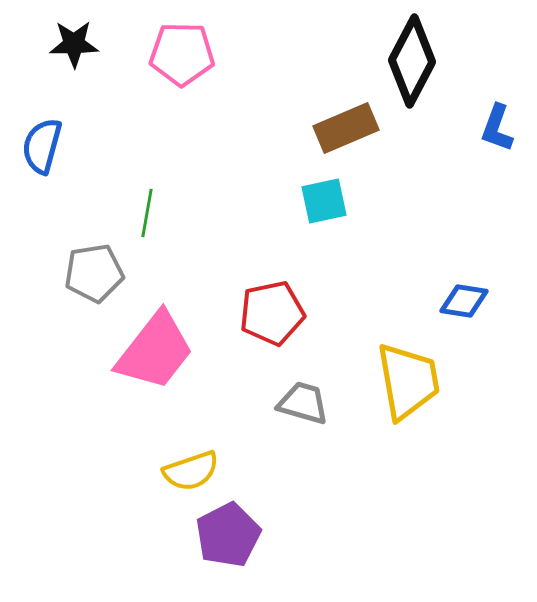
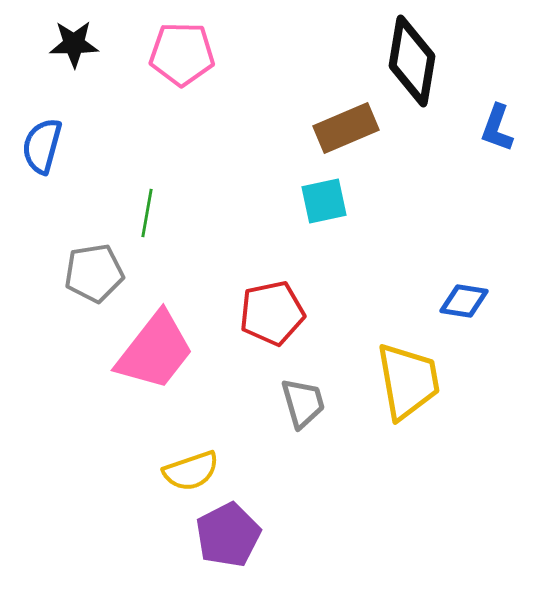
black diamond: rotated 18 degrees counterclockwise
gray trapezoid: rotated 58 degrees clockwise
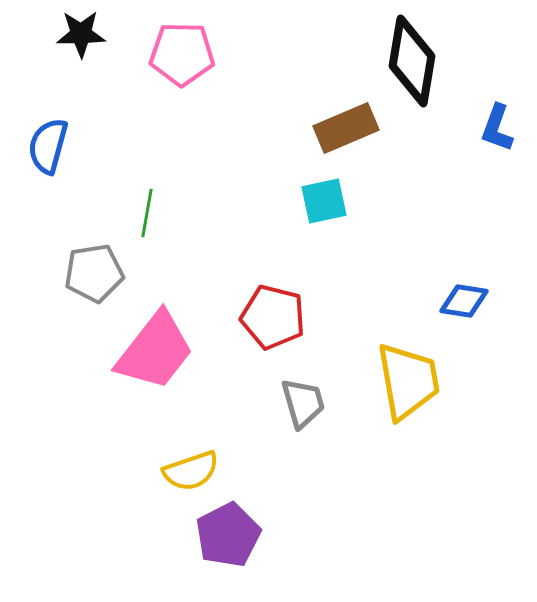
black star: moved 7 px right, 10 px up
blue semicircle: moved 6 px right
red pentagon: moved 1 px right, 4 px down; rotated 26 degrees clockwise
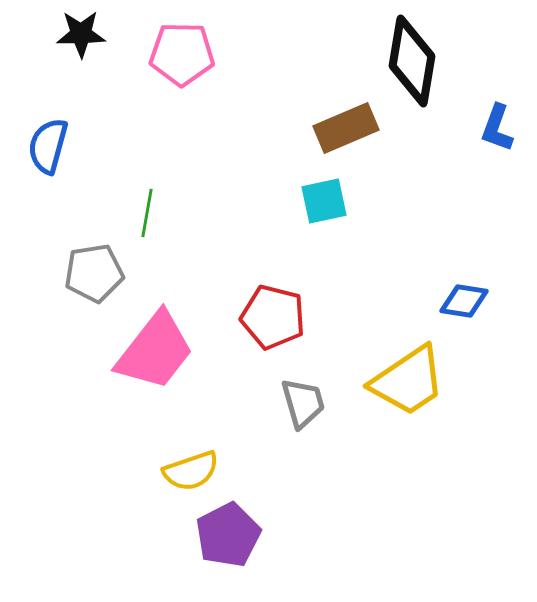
yellow trapezoid: rotated 66 degrees clockwise
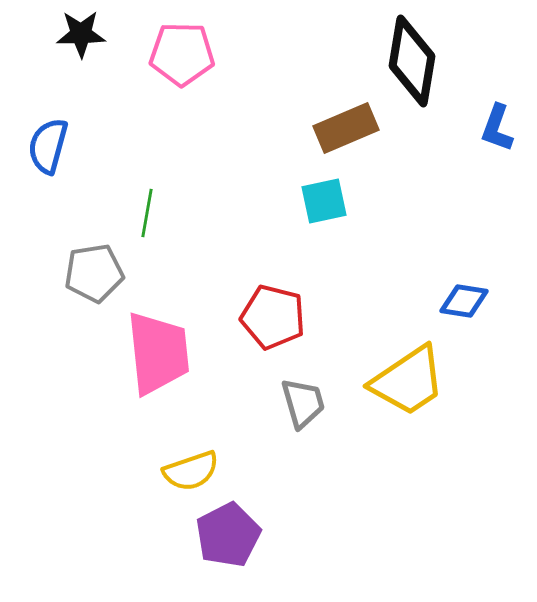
pink trapezoid: moved 3 px right, 2 px down; rotated 44 degrees counterclockwise
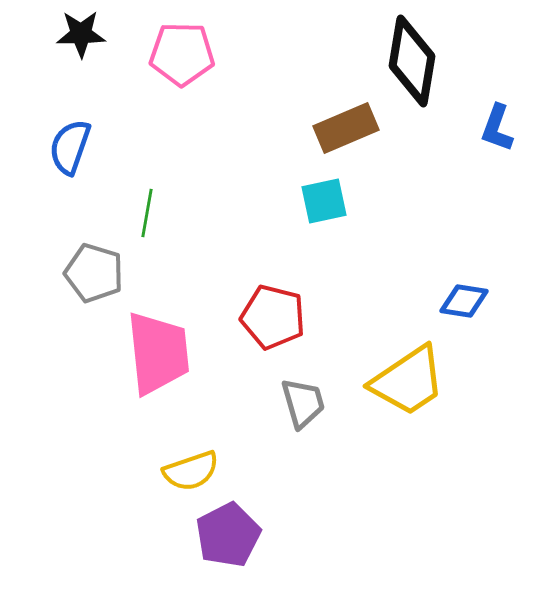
blue semicircle: moved 22 px right, 1 px down; rotated 4 degrees clockwise
gray pentagon: rotated 26 degrees clockwise
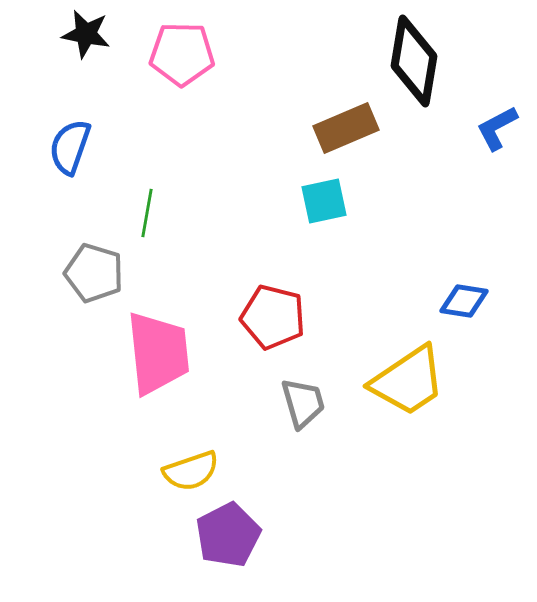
black star: moved 5 px right; rotated 12 degrees clockwise
black diamond: moved 2 px right
blue L-shape: rotated 42 degrees clockwise
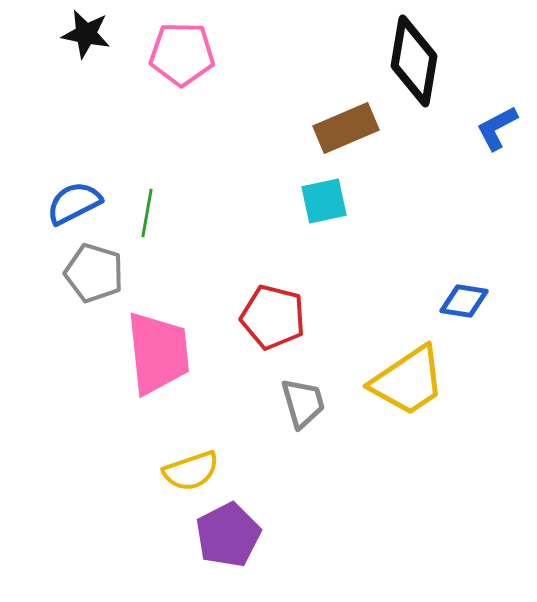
blue semicircle: moved 4 px right, 56 px down; rotated 44 degrees clockwise
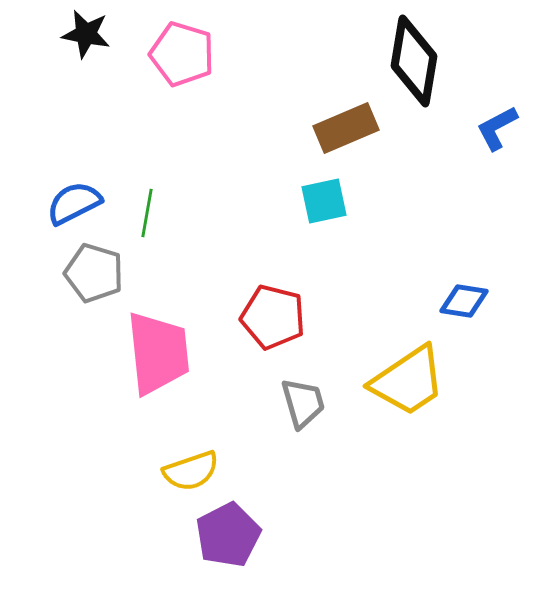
pink pentagon: rotated 16 degrees clockwise
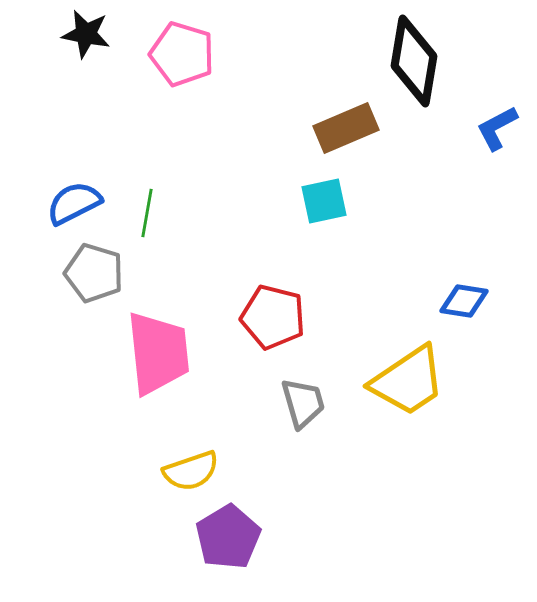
purple pentagon: moved 2 px down; rotated 4 degrees counterclockwise
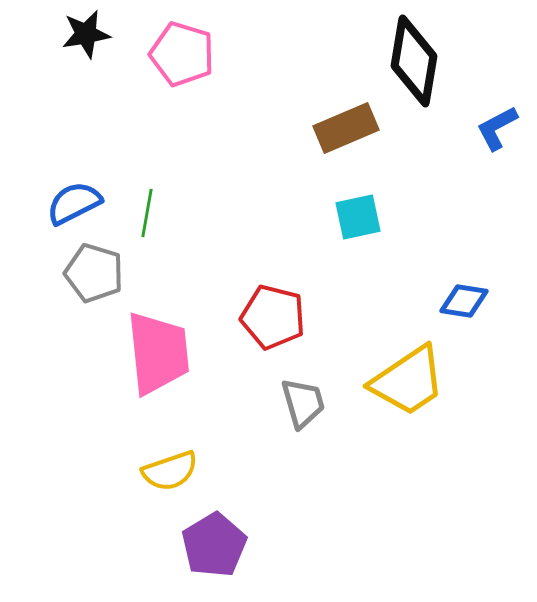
black star: rotated 21 degrees counterclockwise
cyan square: moved 34 px right, 16 px down
yellow semicircle: moved 21 px left
purple pentagon: moved 14 px left, 8 px down
